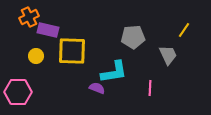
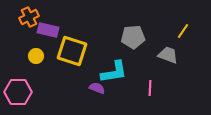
yellow line: moved 1 px left, 1 px down
yellow square: rotated 16 degrees clockwise
gray trapezoid: rotated 45 degrees counterclockwise
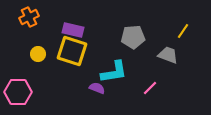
purple rectangle: moved 25 px right
yellow circle: moved 2 px right, 2 px up
pink line: rotated 42 degrees clockwise
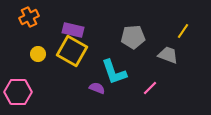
yellow square: rotated 12 degrees clockwise
cyan L-shape: rotated 80 degrees clockwise
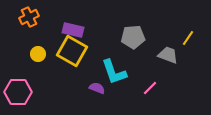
yellow line: moved 5 px right, 7 px down
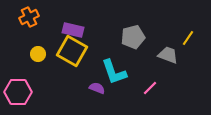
gray pentagon: rotated 10 degrees counterclockwise
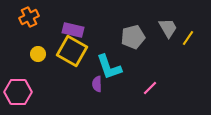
gray trapezoid: moved 27 px up; rotated 40 degrees clockwise
cyan L-shape: moved 5 px left, 5 px up
purple semicircle: moved 4 px up; rotated 112 degrees counterclockwise
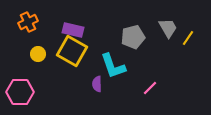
orange cross: moved 1 px left, 5 px down
cyan L-shape: moved 4 px right, 1 px up
pink hexagon: moved 2 px right
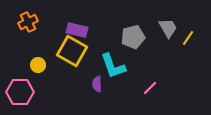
purple rectangle: moved 4 px right
yellow circle: moved 11 px down
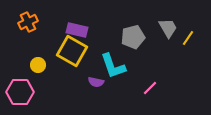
purple semicircle: moved 1 px left, 2 px up; rotated 77 degrees counterclockwise
